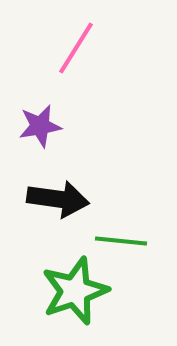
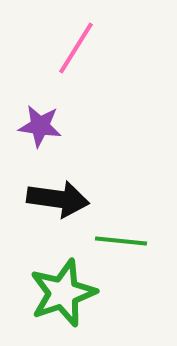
purple star: rotated 18 degrees clockwise
green star: moved 12 px left, 2 px down
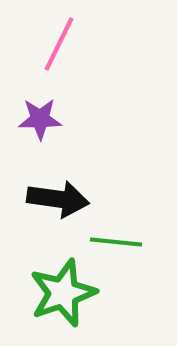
pink line: moved 17 px left, 4 px up; rotated 6 degrees counterclockwise
purple star: moved 7 px up; rotated 9 degrees counterclockwise
green line: moved 5 px left, 1 px down
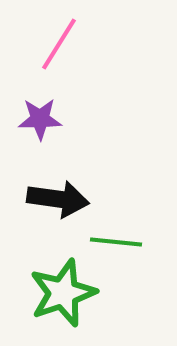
pink line: rotated 6 degrees clockwise
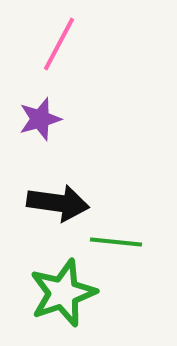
pink line: rotated 4 degrees counterclockwise
purple star: rotated 15 degrees counterclockwise
black arrow: moved 4 px down
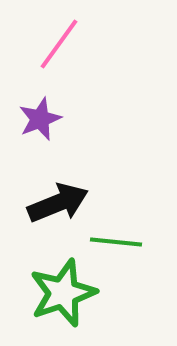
pink line: rotated 8 degrees clockwise
purple star: rotated 6 degrees counterclockwise
black arrow: rotated 30 degrees counterclockwise
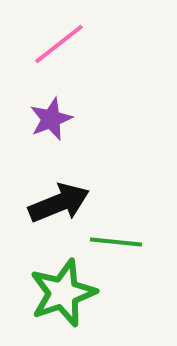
pink line: rotated 16 degrees clockwise
purple star: moved 11 px right
black arrow: moved 1 px right
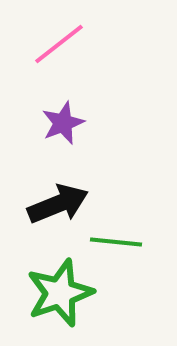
purple star: moved 12 px right, 4 px down
black arrow: moved 1 px left, 1 px down
green star: moved 3 px left
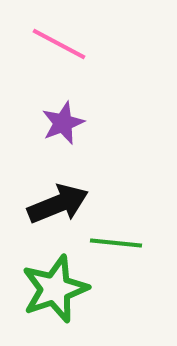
pink line: rotated 66 degrees clockwise
green line: moved 1 px down
green star: moved 5 px left, 4 px up
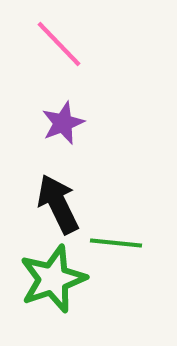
pink line: rotated 18 degrees clockwise
black arrow: rotated 94 degrees counterclockwise
green star: moved 2 px left, 10 px up
